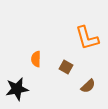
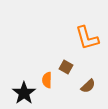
orange semicircle: moved 11 px right, 21 px down
black star: moved 7 px right, 4 px down; rotated 25 degrees counterclockwise
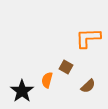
orange L-shape: moved 1 px right; rotated 104 degrees clockwise
orange semicircle: rotated 14 degrees clockwise
black star: moved 2 px left, 2 px up
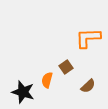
brown square: rotated 24 degrees clockwise
black star: moved 1 px right, 1 px down; rotated 20 degrees counterclockwise
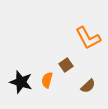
orange L-shape: rotated 116 degrees counterclockwise
brown square: moved 2 px up
black star: moved 2 px left, 10 px up
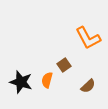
brown square: moved 2 px left
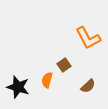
black star: moved 3 px left, 5 px down
